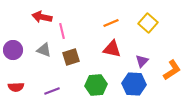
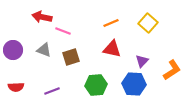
pink line: moved 1 px right; rotated 56 degrees counterclockwise
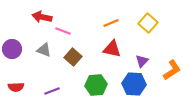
purple circle: moved 1 px left, 1 px up
brown square: moved 2 px right; rotated 30 degrees counterclockwise
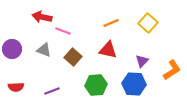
red triangle: moved 4 px left, 1 px down
